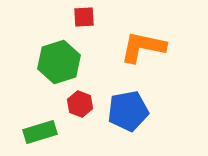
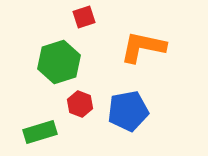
red square: rotated 15 degrees counterclockwise
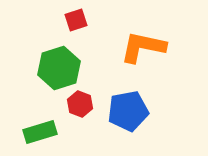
red square: moved 8 px left, 3 px down
green hexagon: moved 6 px down
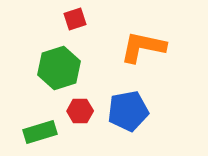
red square: moved 1 px left, 1 px up
red hexagon: moved 7 px down; rotated 20 degrees counterclockwise
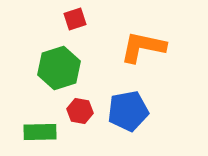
red hexagon: rotated 10 degrees clockwise
green rectangle: rotated 16 degrees clockwise
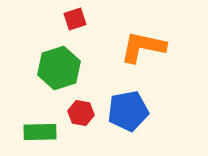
red hexagon: moved 1 px right, 2 px down
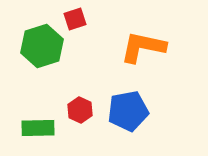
green hexagon: moved 17 px left, 22 px up
red hexagon: moved 1 px left, 3 px up; rotated 15 degrees clockwise
green rectangle: moved 2 px left, 4 px up
